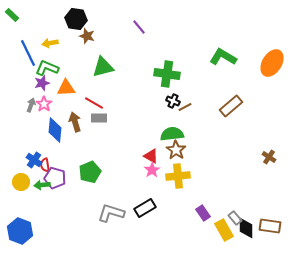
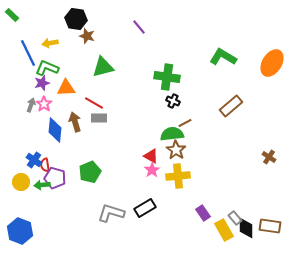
green cross at (167, 74): moved 3 px down
brown line at (185, 107): moved 16 px down
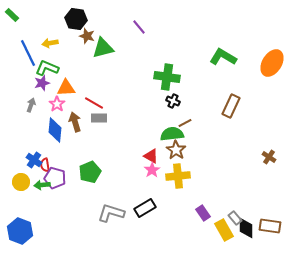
green triangle at (103, 67): moved 19 px up
pink star at (44, 104): moved 13 px right
brown rectangle at (231, 106): rotated 25 degrees counterclockwise
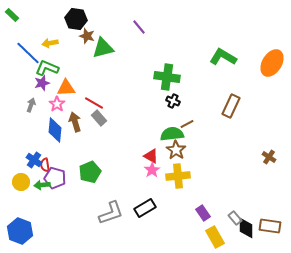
blue line at (28, 53): rotated 20 degrees counterclockwise
gray rectangle at (99, 118): rotated 49 degrees clockwise
brown line at (185, 123): moved 2 px right, 1 px down
gray L-shape at (111, 213): rotated 144 degrees clockwise
yellow rectangle at (224, 230): moved 9 px left, 7 px down
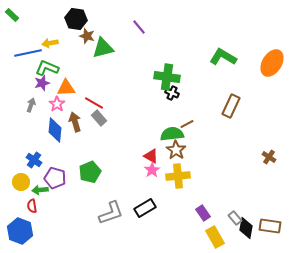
blue line at (28, 53): rotated 56 degrees counterclockwise
black cross at (173, 101): moved 1 px left, 8 px up
red semicircle at (45, 165): moved 13 px left, 41 px down
green arrow at (42, 185): moved 2 px left, 5 px down
black diamond at (246, 228): rotated 10 degrees clockwise
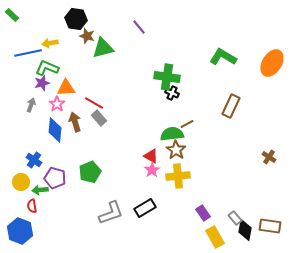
black diamond at (246, 228): moved 1 px left, 2 px down
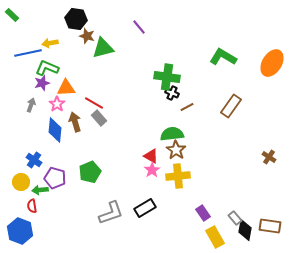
brown rectangle at (231, 106): rotated 10 degrees clockwise
brown line at (187, 124): moved 17 px up
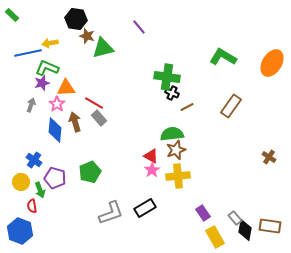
brown star at (176, 150): rotated 18 degrees clockwise
green arrow at (40, 190): rotated 105 degrees counterclockwise
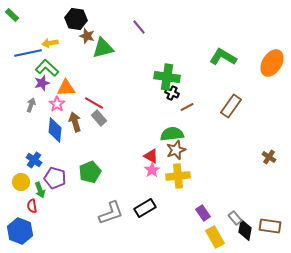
green L-shape at (47, 68): rotated 20 degrees clockwise
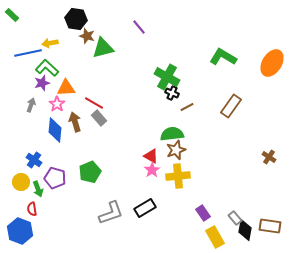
green cross at (167, 77): rotated 20 degrees clockwise
green arrow at (40, 190): moved 2 px left, 1 px up
red semicircle at (32, 206): moved 3 px down
